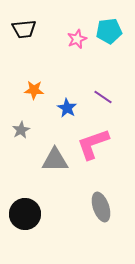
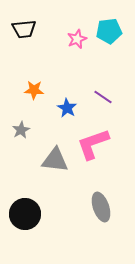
gray triangle: rotated 8 degrees clockwise
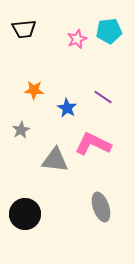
pink L-shape: rotated 45 degrees clockwise
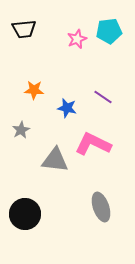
blue star: rotated 18 degrees counterclockwise
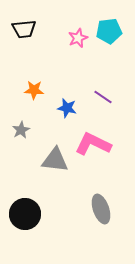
pink star: moved 1 px right, 1 px up
gray ellipse: moved 2 px down
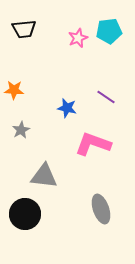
orange star: moved 20 px left
purple line: moved 3 px right
pink L-shape: rotated 6 degrees counterclockwise
gray triangle: moved 11 px left, 16 px down
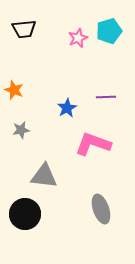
cyan pentagon: rotated 10 degrees counterclockwise
orange star: rotated 18 degrees clockwise
purple line: rotated 36 degrees counterclockwise
blue star: rotated 30 degrees clockwise
gray star: rotated 18 degrees clockwise
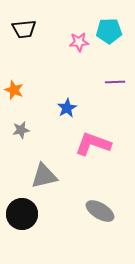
cyan pentagon: rotated 15 degrees clockwise
pink star: moved 1 px right, 4 px down; rotated 18 degrees clockwise
purple line: moved 9 px right, 15 px up
gray triangle: rotated 20 degrees counterclockwise
gray ellipse: moved 1 px left, 2 px down; rotated 40 degrees counterclockwise
black circle: moved 3 px left
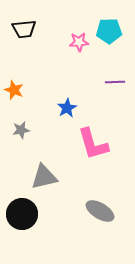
pink L-shape: rotated 126 degrees counterclockwise
gray triangle: moved 1 px down
